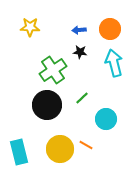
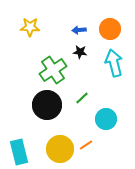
orange line: rotated 64 degrees counterclockwise
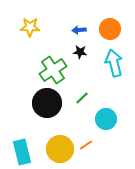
black circle: moved 2 px up
cyan rectangle: moved 3 px right
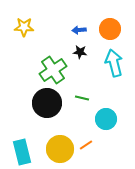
yellow star: moved 6 px left
green line: rotated 56 degrees clockwise
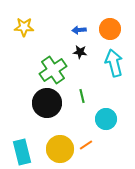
green line: moved 2 px up; rotated 64 degrees clockwise
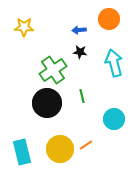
orange circle: moved 1 px left, 10 px up
cyan circle: moved 8 px right
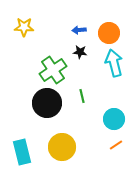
orange circle: moved 14 px down
orange line: moved 30 px right
yellow circle: moved 2 px right, 2 px up
